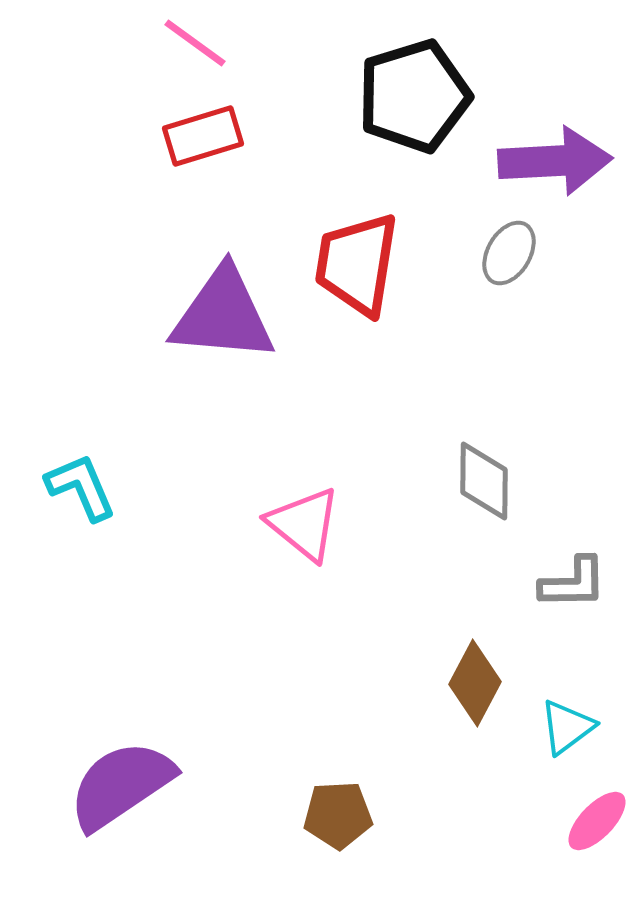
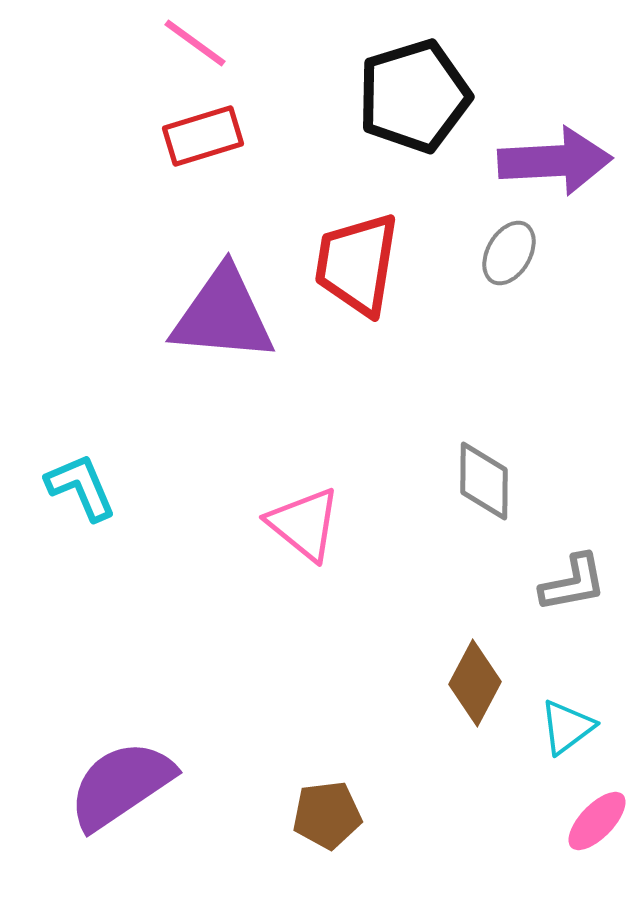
gray L-shape: rotated 10 degrees counterclockwise
brown pentagon: moved 11 px left; rotated 4 degrees counterclockwise
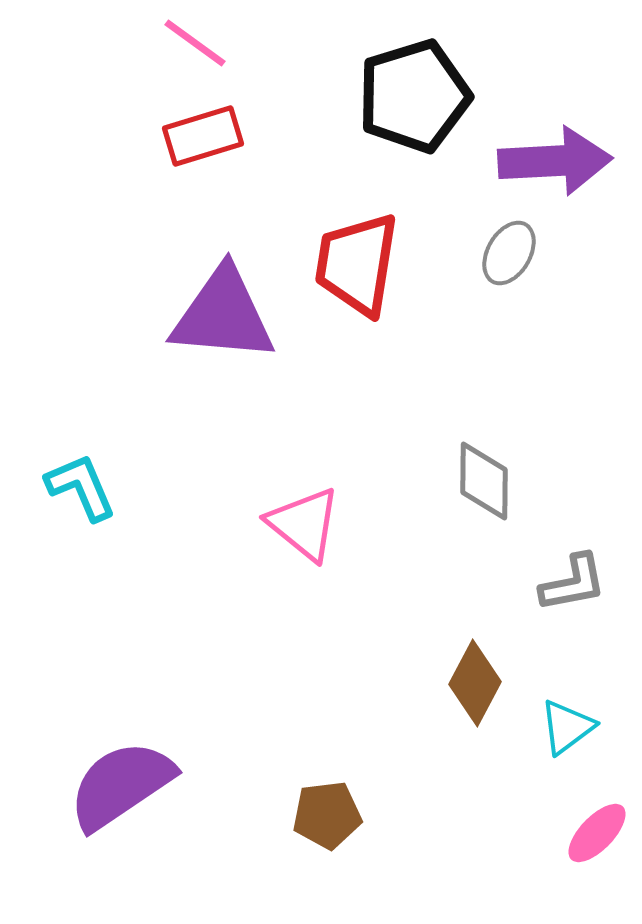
pink ellipse: moved 12 px down
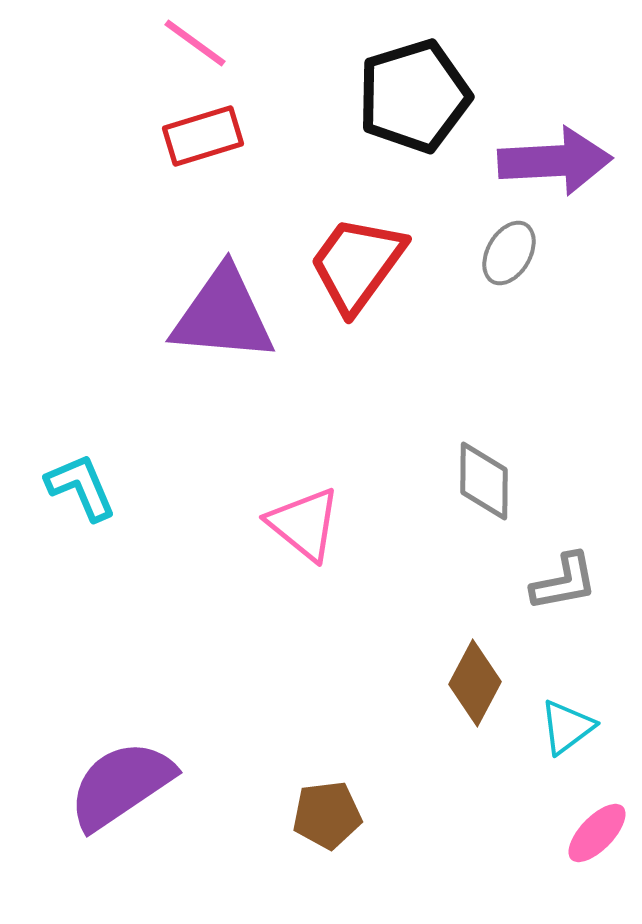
red trapezoid: rotated 27 degrees clockwise
gray L-shape: moved 9 px left, 1 px up
